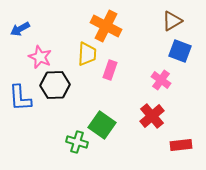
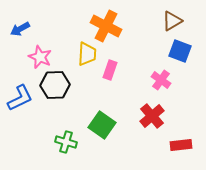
blue L-shape: rotated 112 degrees counterclockwise
green cross: moved 11 px left
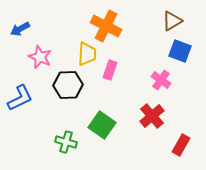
black hexagon: moved 13 px right
red rectangle: rotated 55 degrees counterclockwise
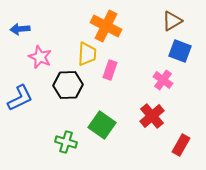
blue arrow: rotated 24 degrees clockwise
pink cross: moved 2 px right
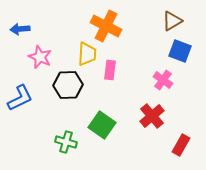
pink rectangle: rotated 12 degrees counterclockwise
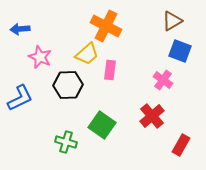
yellow trapezoid: rotated 45 degrees clockwise
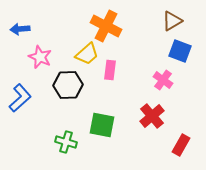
blue L-shape: rotated 16 degrees counterclockwise
green square: rotated 24 degrees counterclockwise
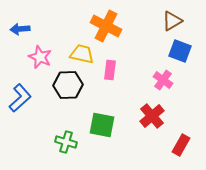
yellow trapezoid: moved 5 px left; rotated 125 degrees counterclockwise
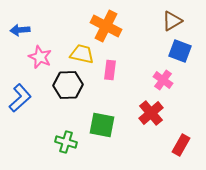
blue arrow: moved 1 px down
red cross: moved 1 px left, 3 px up
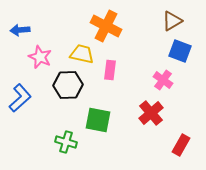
green square: moved 4 px left, 5 px up
